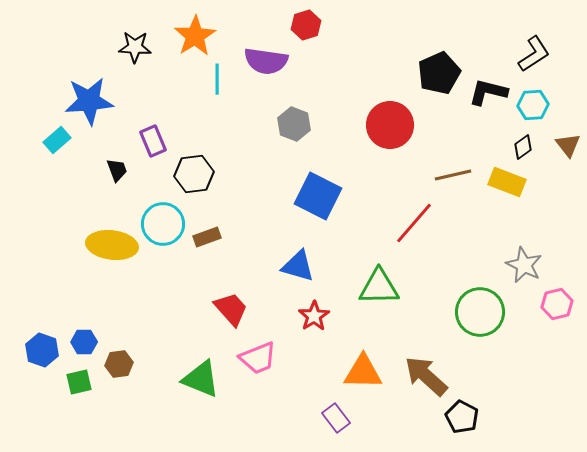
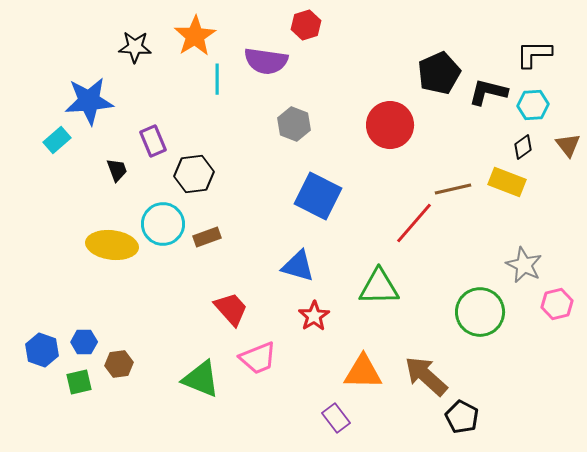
black L-shape at (534, 54): rotated 147 degrees counterclockwise
brown line at (453, 175): moved 14 px down
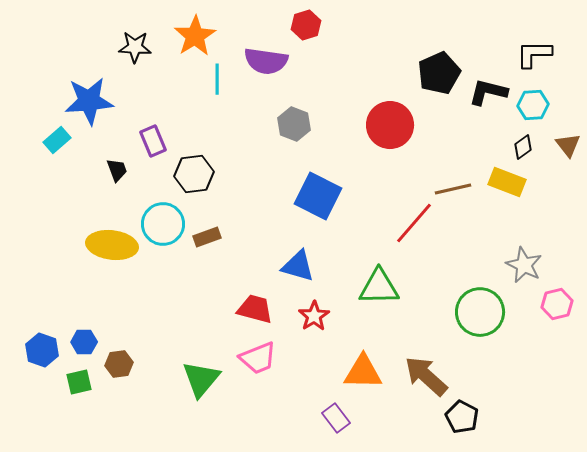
red trapezoid at (231, 309): moved 24 px right; rotated 33 degrees counterclockwise
green triangle at (201, 379): rotated 48 degrees clockwise
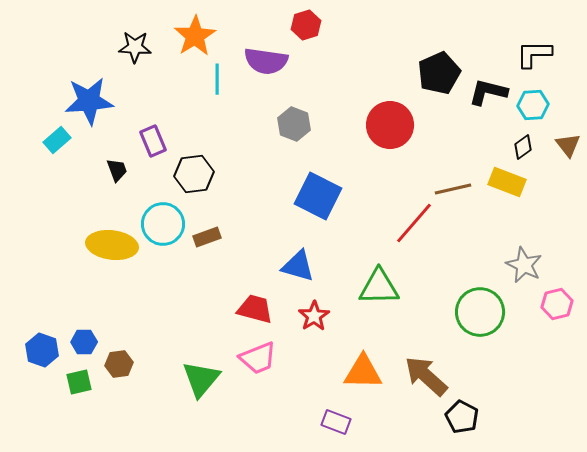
purple rectangle at (336, 418): moved 4 px down; rotated 32 degrees counterclockwise
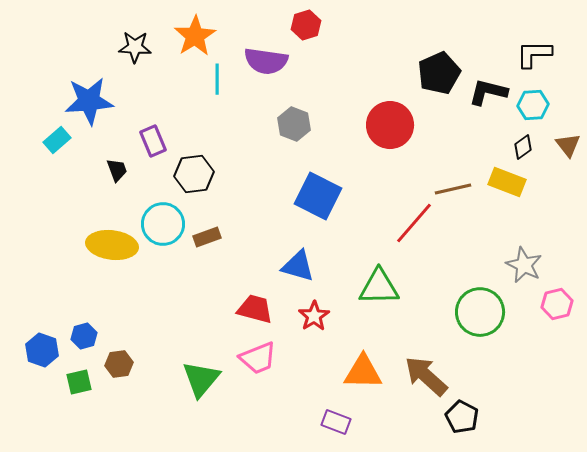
blue hexagon at (84, 342): moved 6 px up; rotated 15 degrees counterclockwise
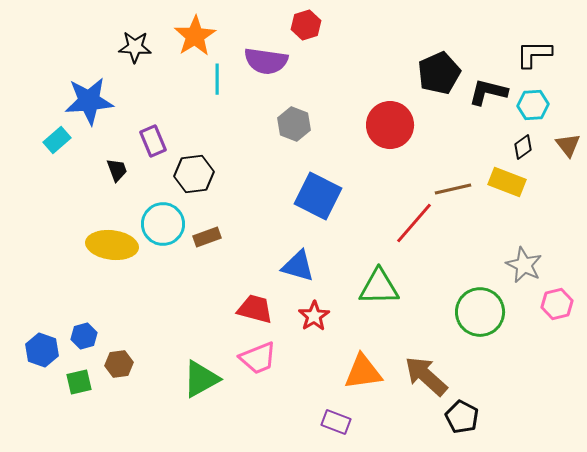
orange triangle at (363, 372): rotated 9 degrees counterclockwise
green triangle at (201, 379): rotated 21 degrees clockwise
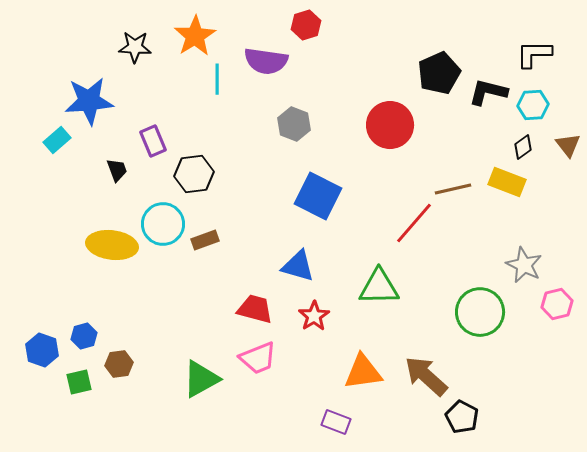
brown rectangle at (207, 237): moved 2 px left, 3 px down
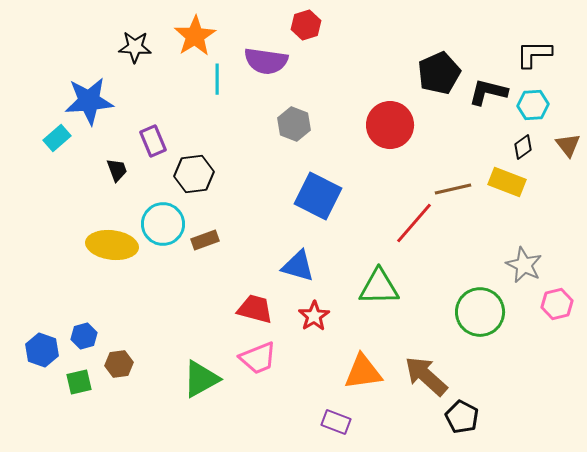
cyan rectangle at (57, 140): moved 2 px up
